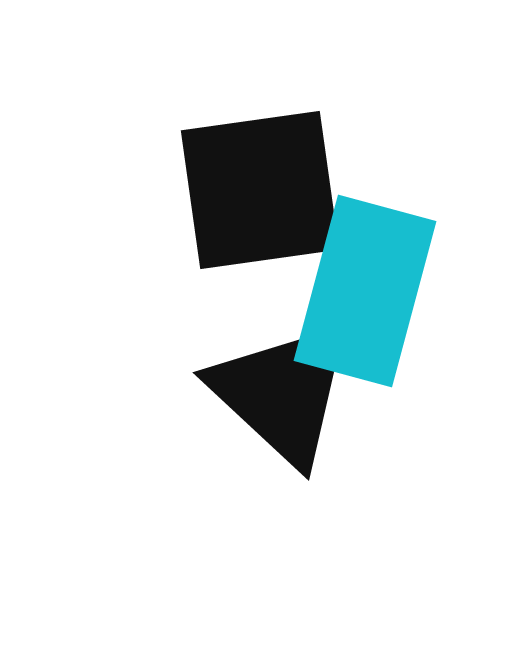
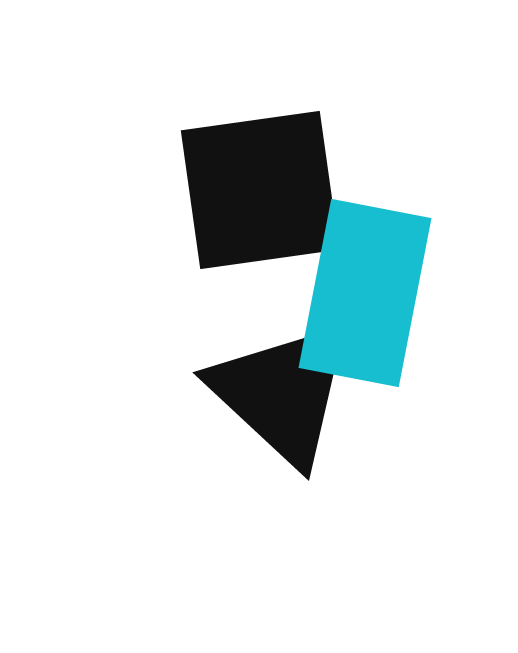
cyan rectangle: moved 2 px down; rotated 4 degrees counterclockwise
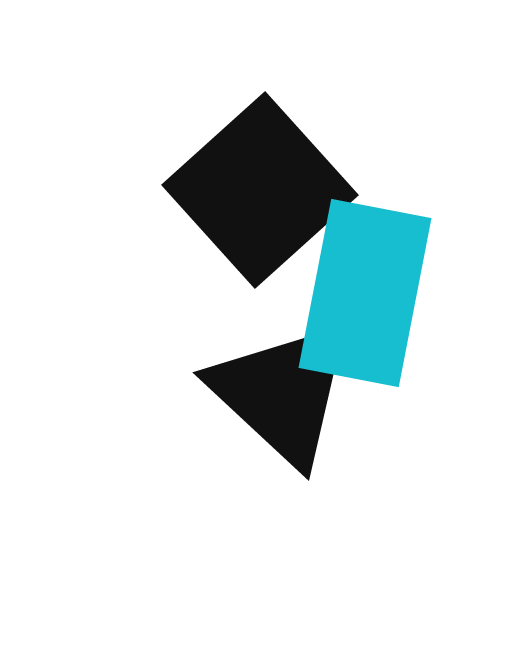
black square: rotated 34 degrees counterclockwise
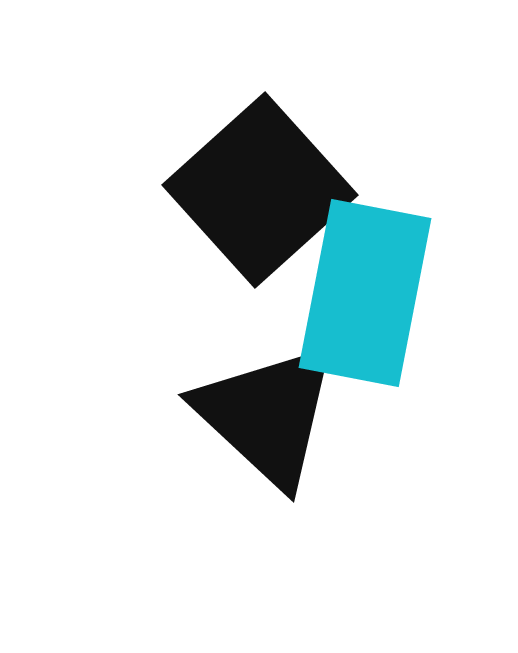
black triangle: moved 15 px left, 22 px down
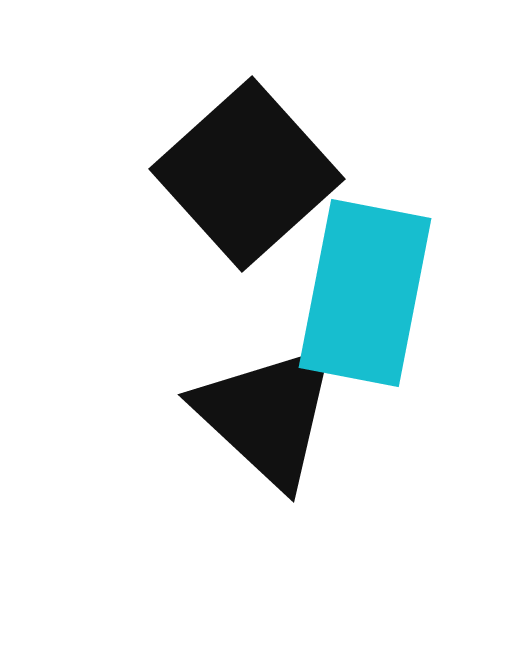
black square: moved 13 px left, 16 px up
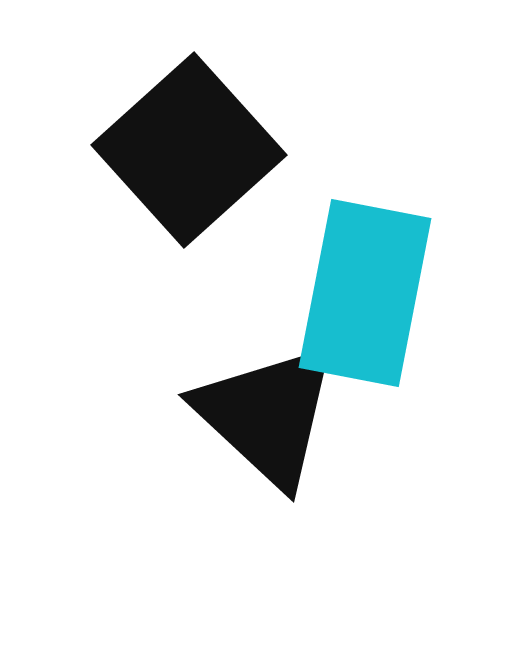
black square: moved 58 px left, 24 px up
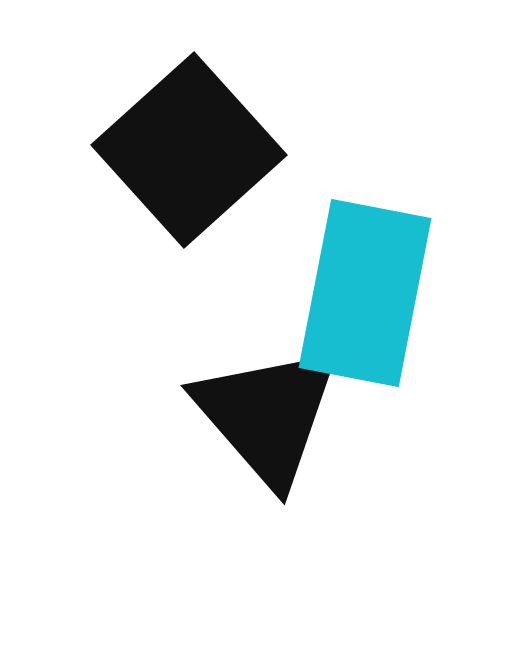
black triangle: rotated 6 degrees clockwise
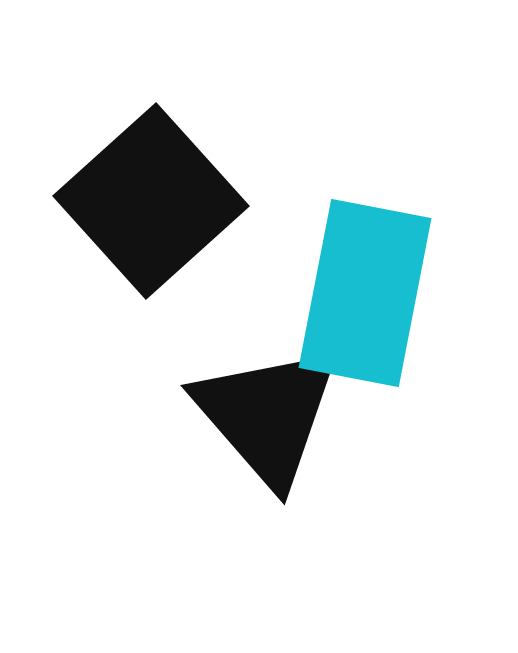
black square: moved 38 px left, 51 px down
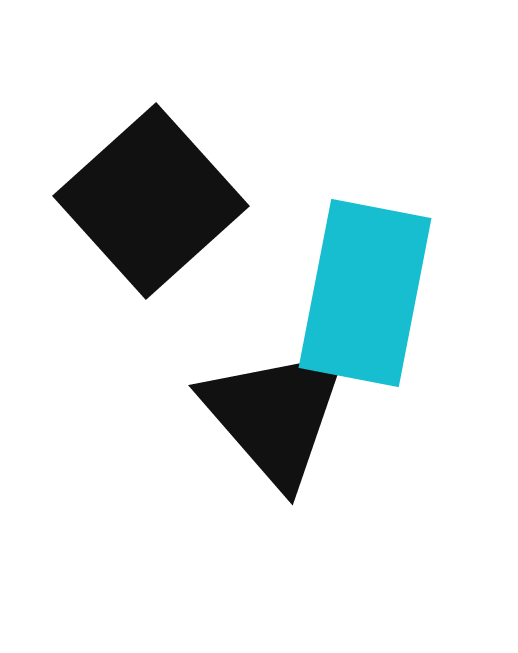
black triangle: moved 8 px right
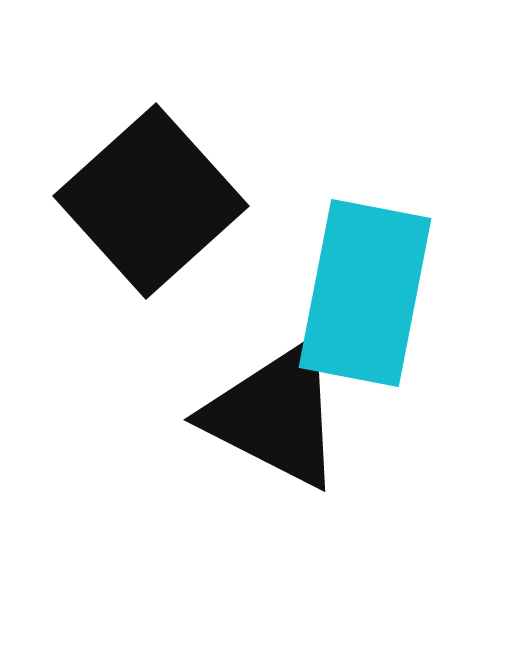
black triangle: rotated 22 degrees counterclockwise
